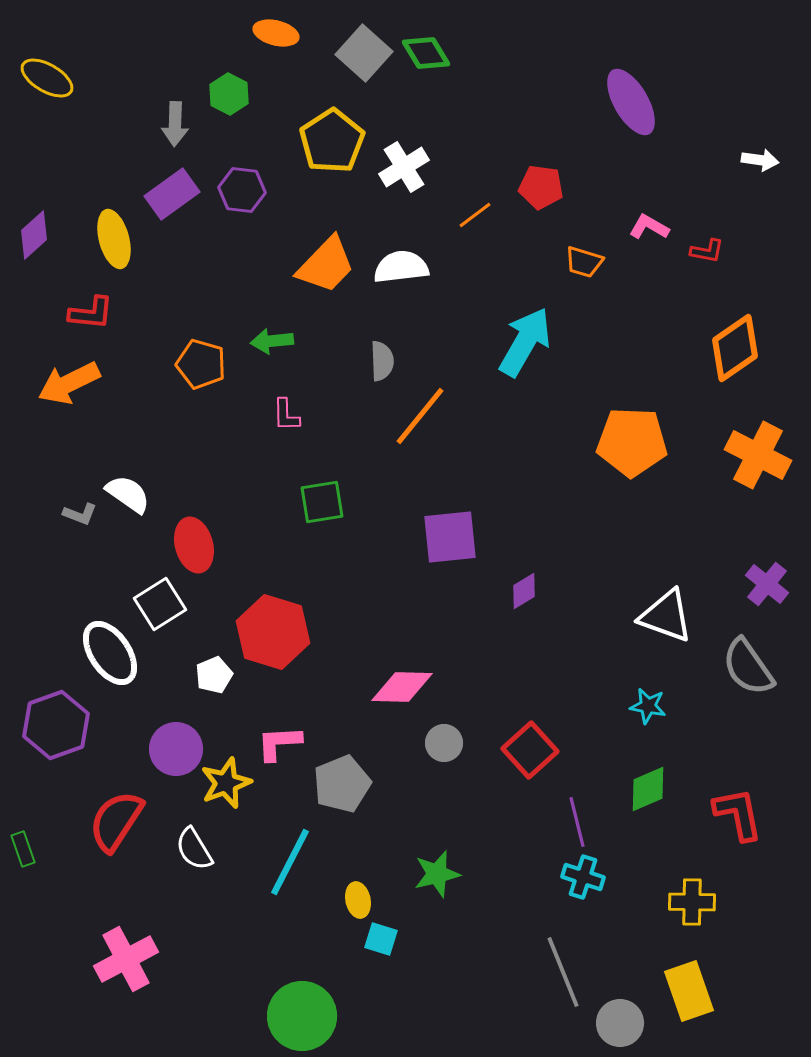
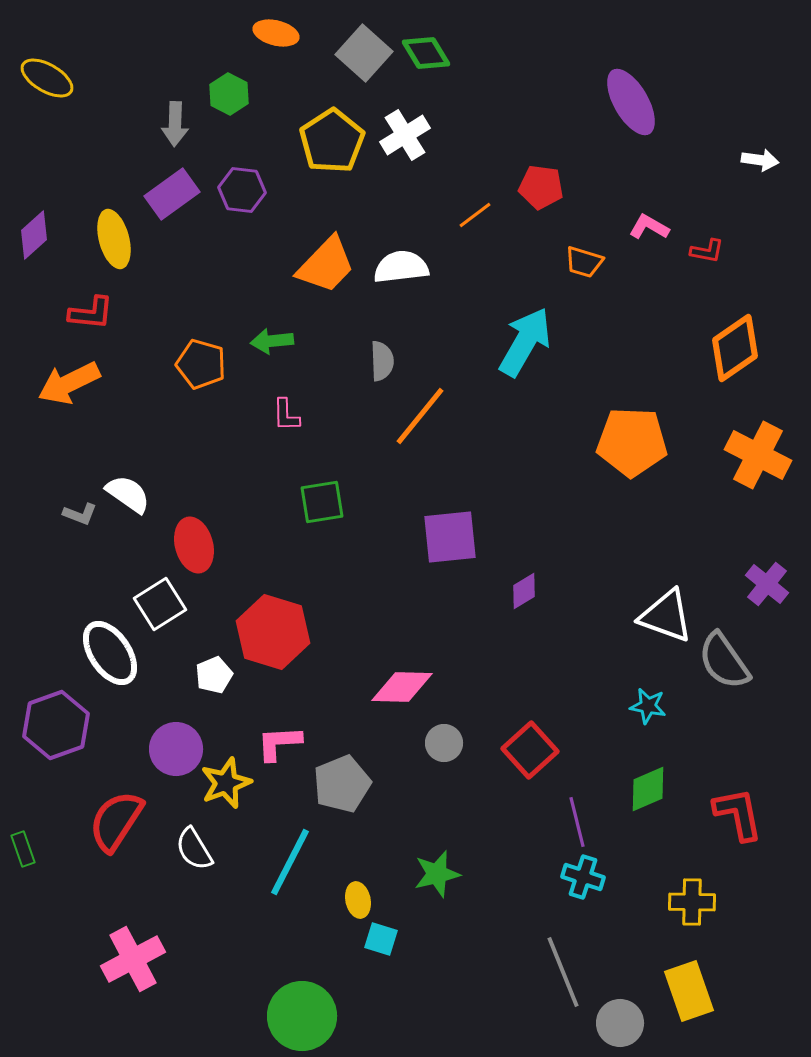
white cross at (404, 167): moved 1 px right, 32 px up
gray semicircle at (748, 667): moved 24 px left, 6 px up
pink cross at (126, 959): moved 7 px right
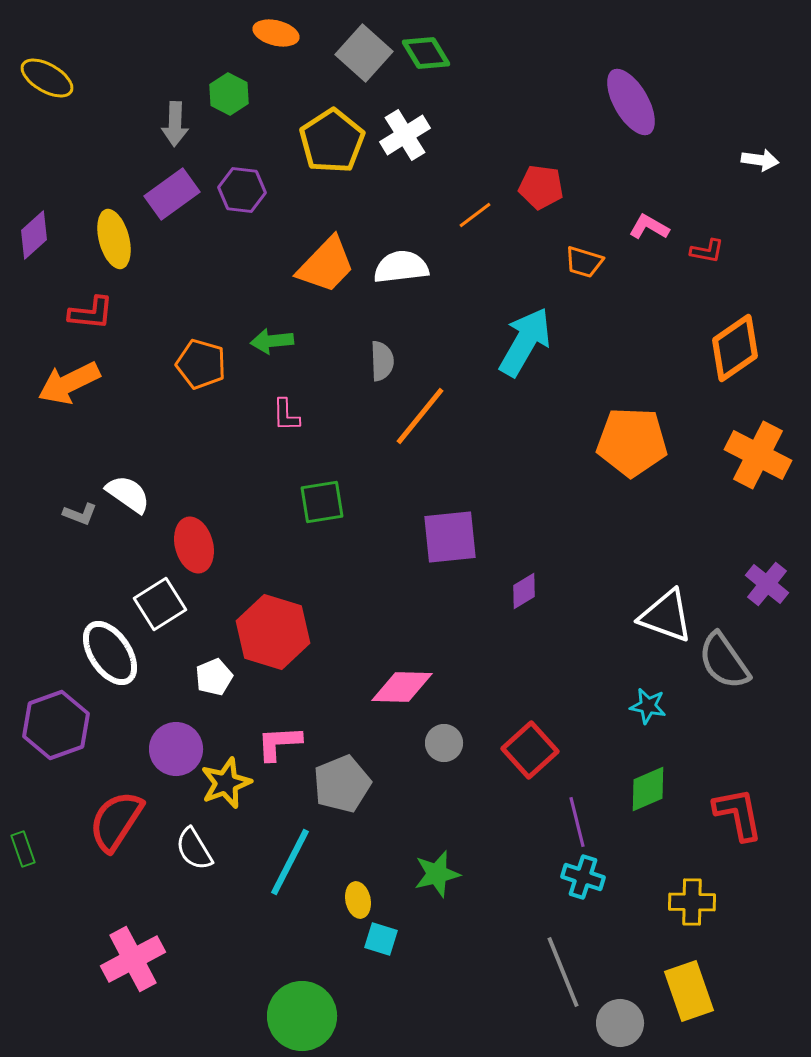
white pentagon at (214, 675): moved 2 px down
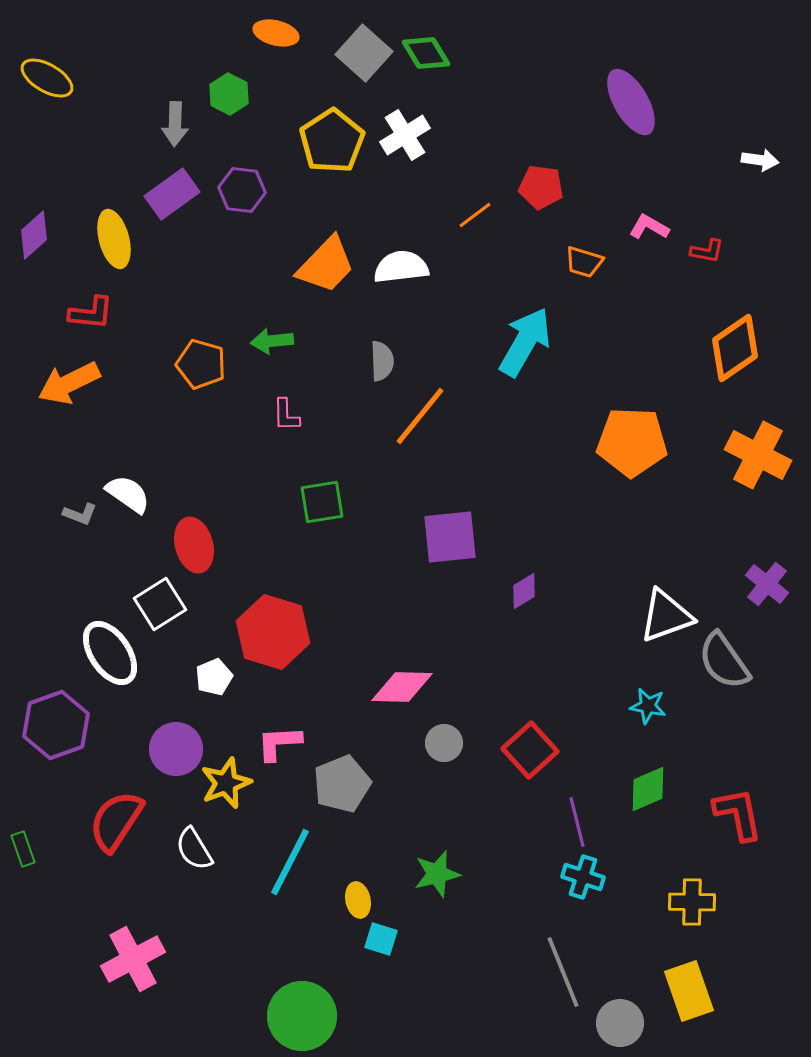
white triangle at (666, 616): rotated 40 degrees counterclockwise
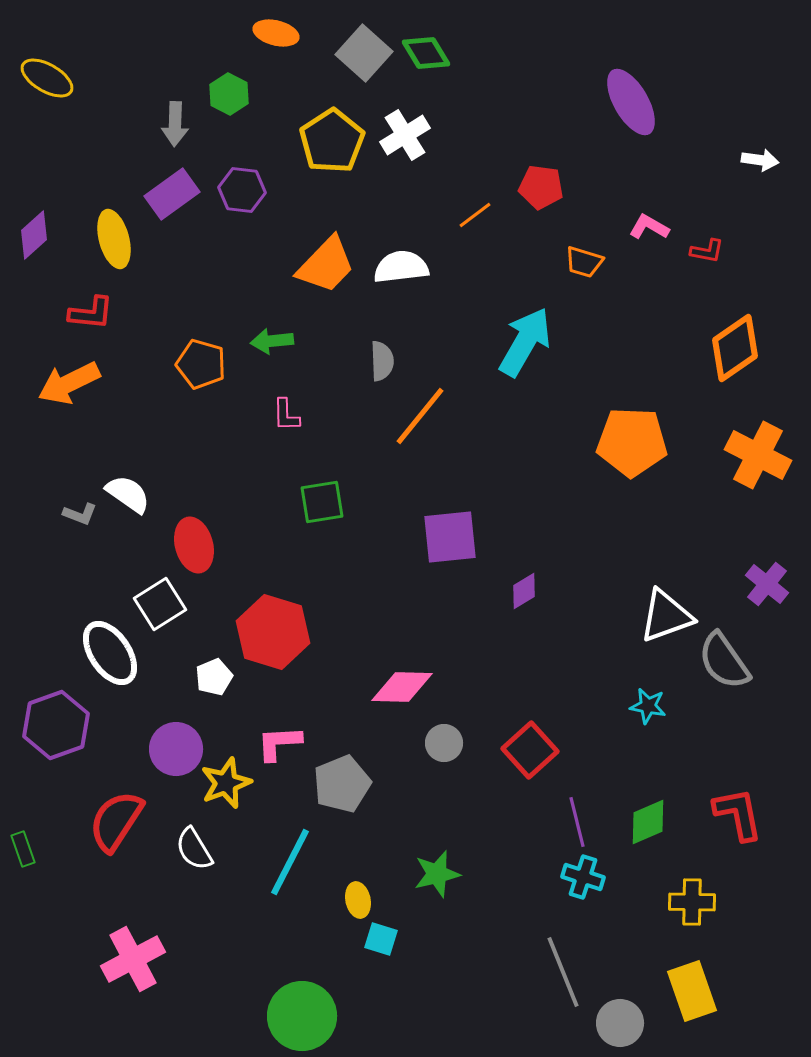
green diamond at (648, 789): moved 33 px down
yellow rectangle at (689, 991): moved 3 px right
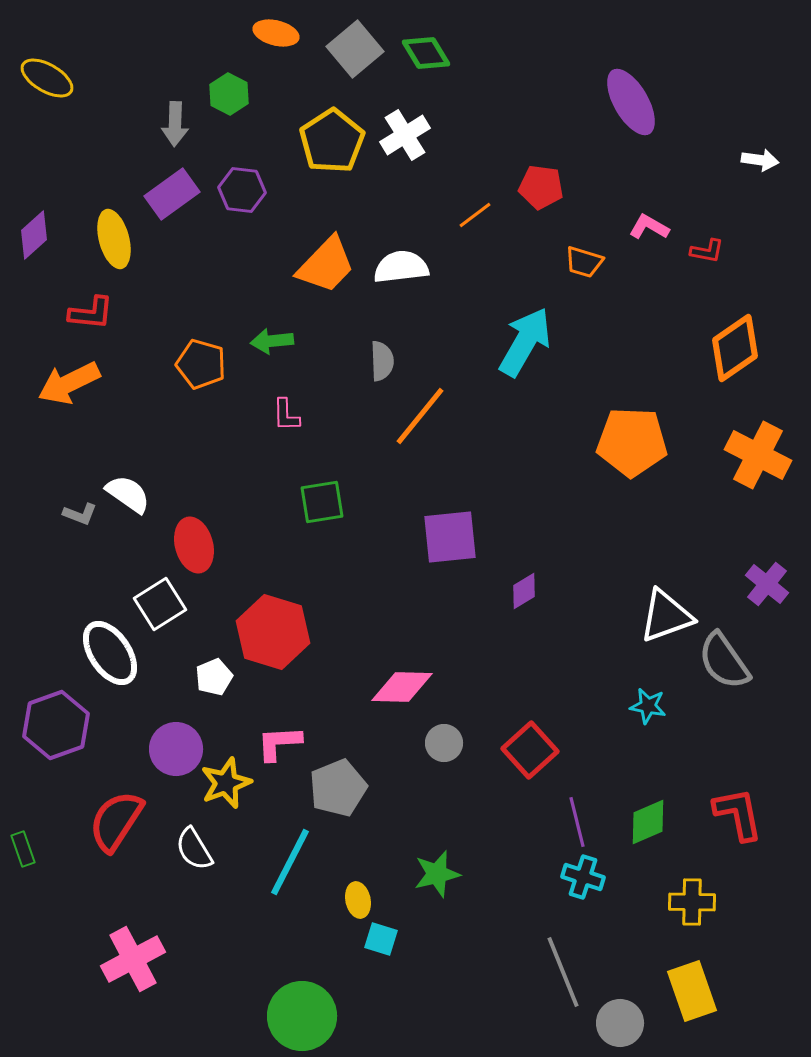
gray square at (364, 53): moved 9 px left, 4 px up; rotated 8 degrees clockwise
gray pentagon at (342, 784): moved 4 px left, 4 px down
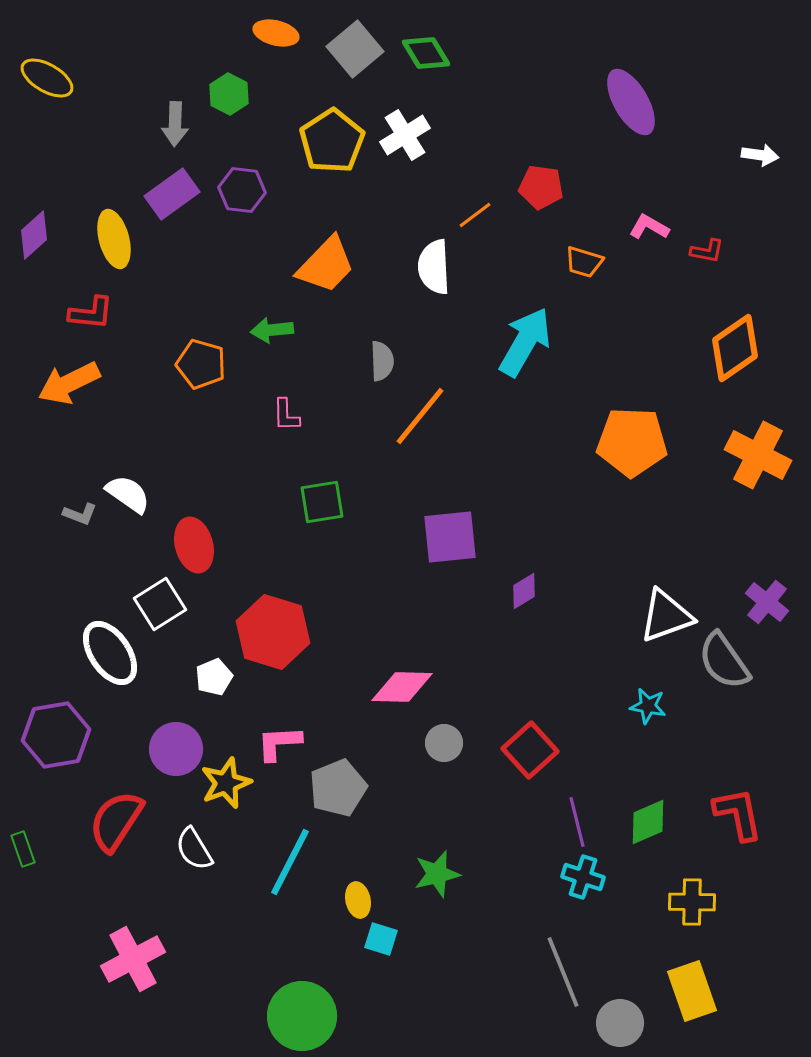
white arrow at (760, 160): moved 5 px up
white semicircle at (401, 267): moved 33 px right; rotated 86 degrees counterclockwise
green arrow at (272, 341): moved 11 px up
purple cross at (767, 584): moved 18 px down
purple hexagon at (56, 725): moved 10 px down; rotated 10 degrees clockwise
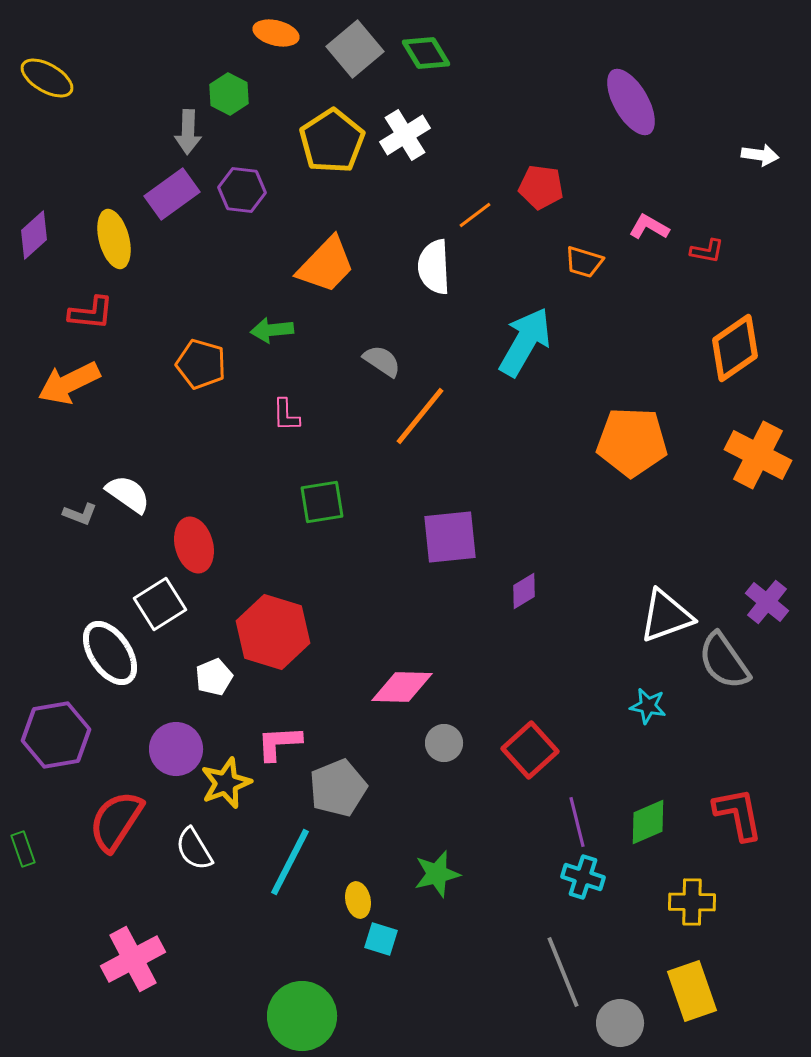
gray arrow at (175, 124): moved 13 px right, 8 px down
gray semicircle at (382, 361): rotated 54 degrees counterclockwise
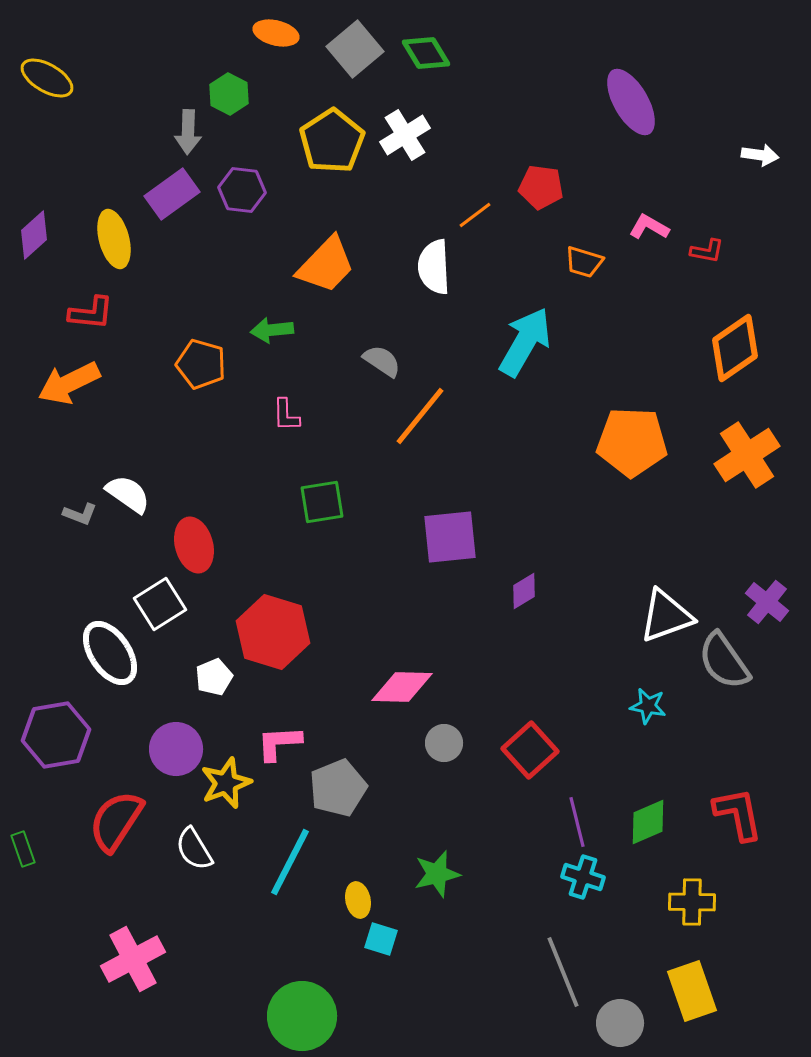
orange cross at (758, 455): moved 11 px left; rotated 30 degrees clockwise
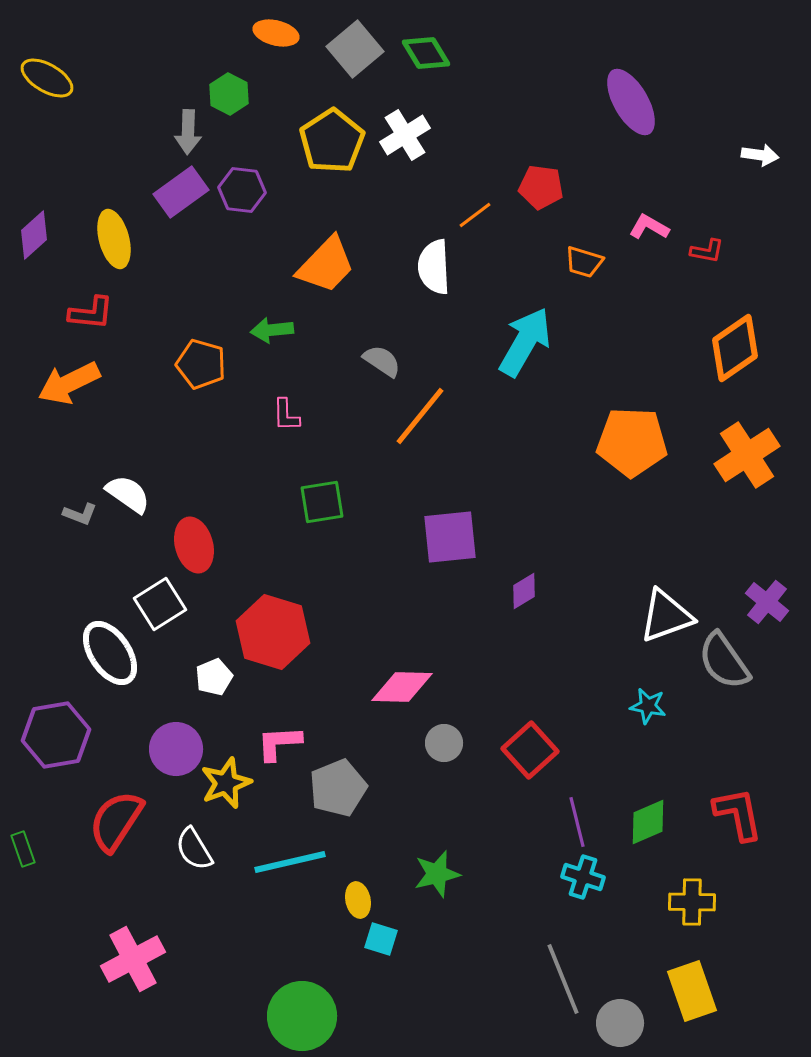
purple rectangle at (172, 194): moved 9 px right, 2 px up
cyan line at (290, 862): rotated 50 degrees clockwise
gray line at (563, 972): moved 7 px down
